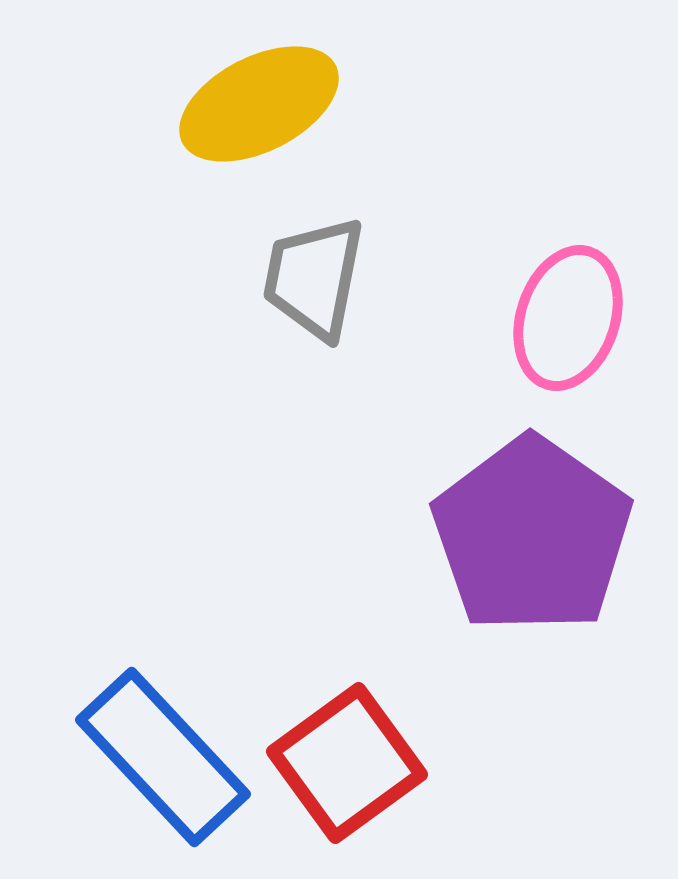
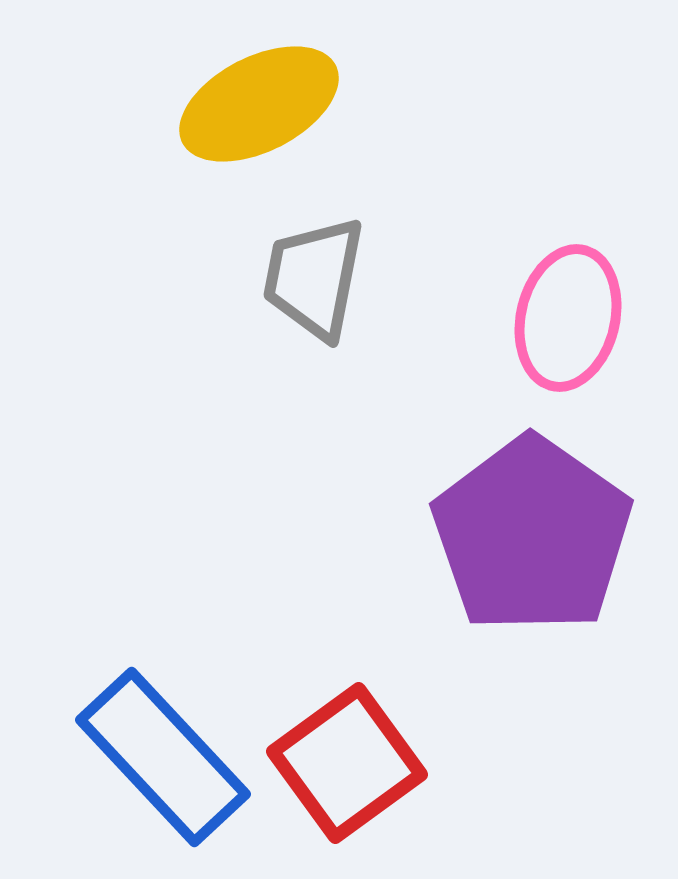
pink ellipse: rotated 5 degrees counterclockwise
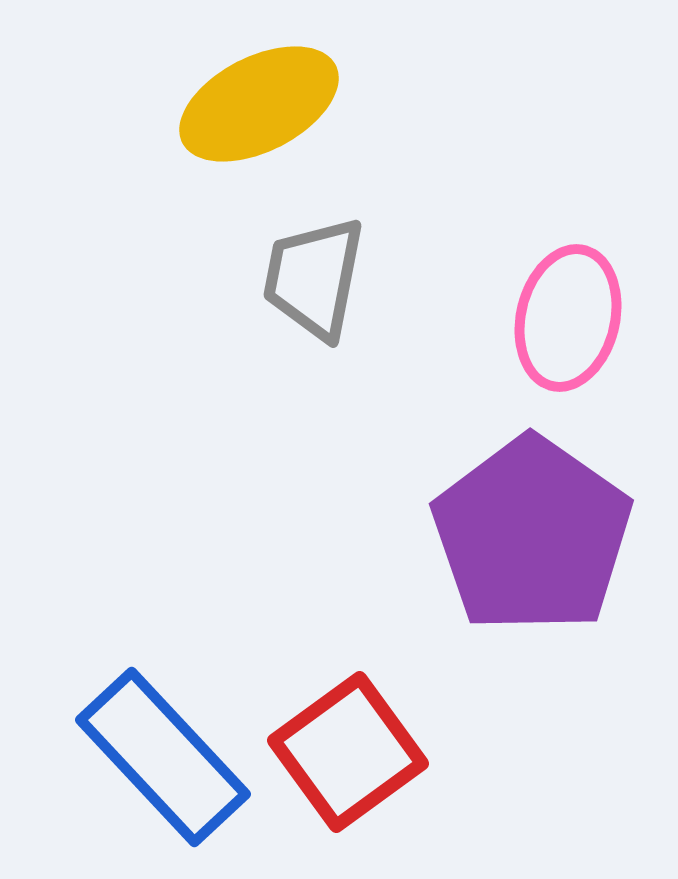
red square: moved 1 px right, 11 px up
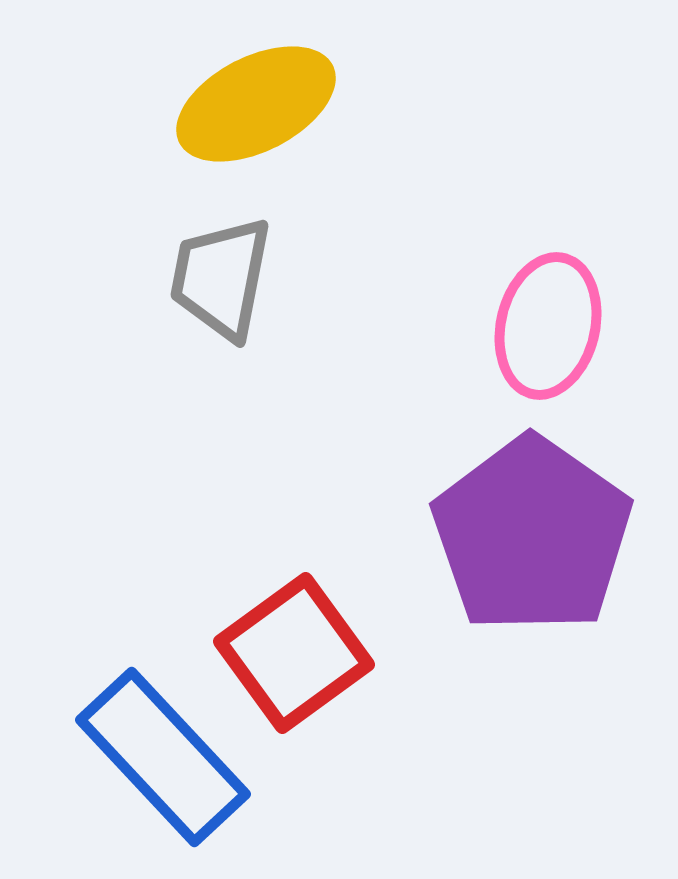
yellow ellipse: moved 3 px left
gray trapezoid: moved 93 px left
pink ellipse: moved 20 px left, 8 px down
red square: moved 54 px left, 99 px up
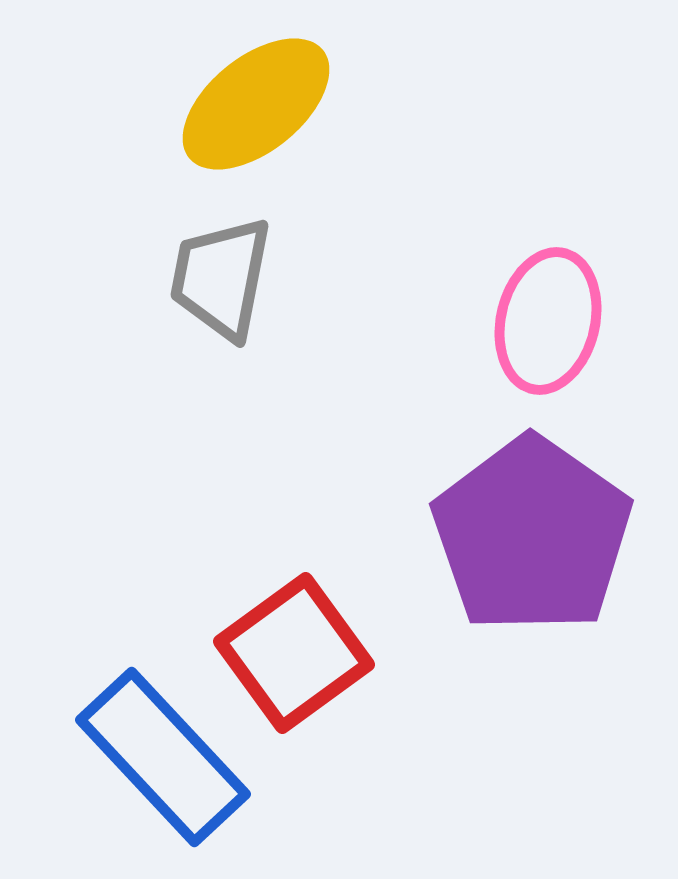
yellow ellipse: rotated 12 degrees counterclockwise
pink ellipse: moved 5 px up
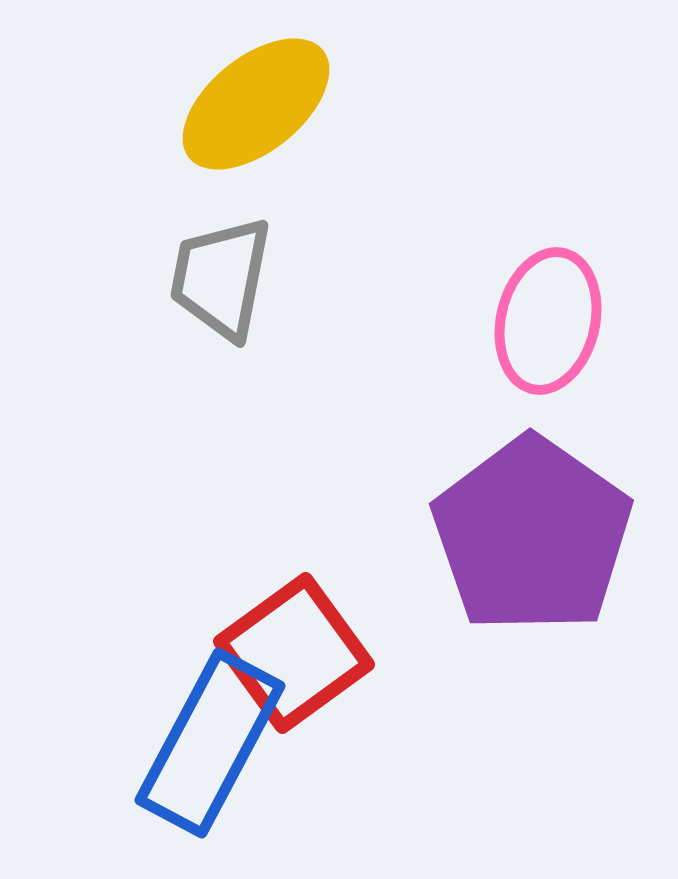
blue rectangle: moved 47 px right, 14 px up; rotated 71 degrees clockwise
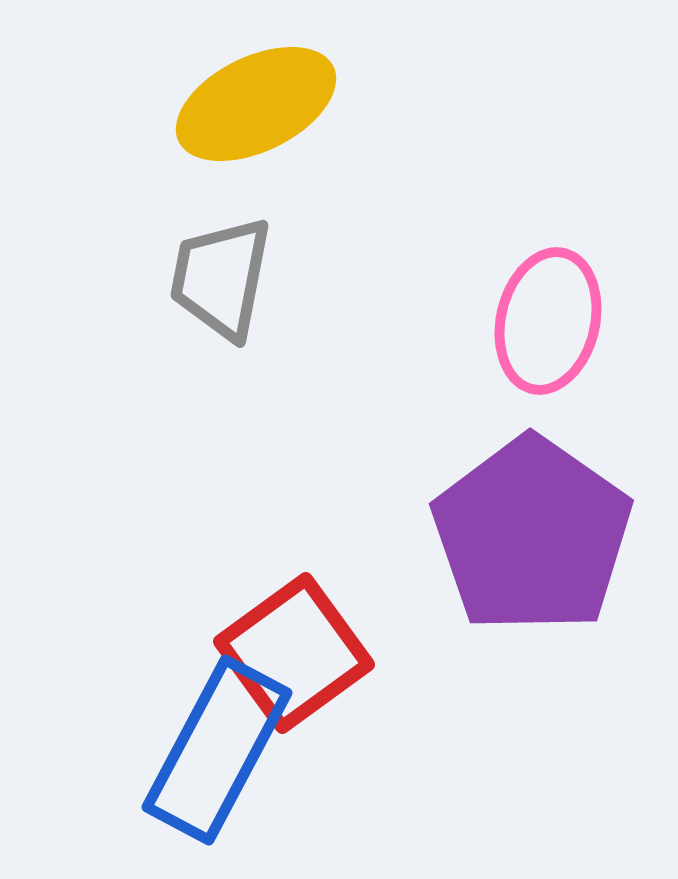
yellow ellipse: rotated 13 degrees clockwise
blue rectangle: moved 7 px right, 7 px down
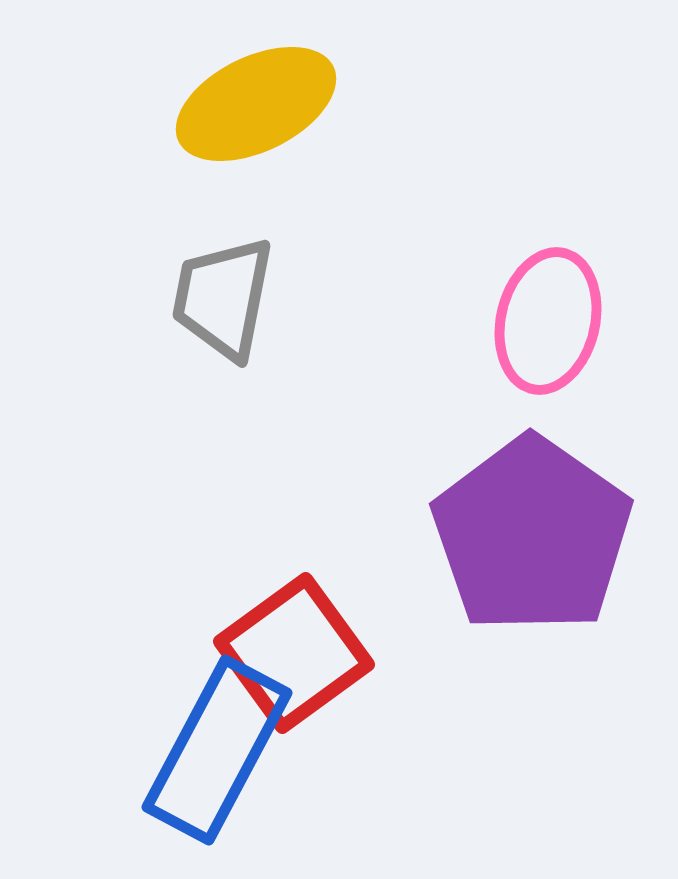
gray trapezoid: moved 2 px right, 20 px down
